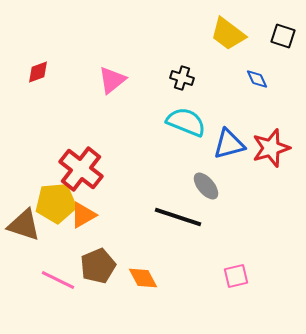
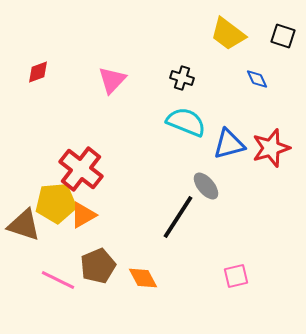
pink triangle: rotated 8 degrees counterclockwise
black line: rotated 75 degrees counterclockwise
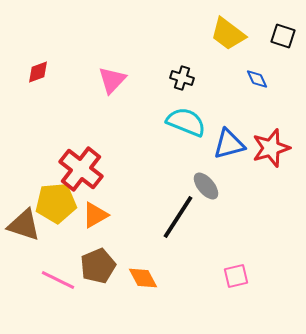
orange triangle: moved 12 px right
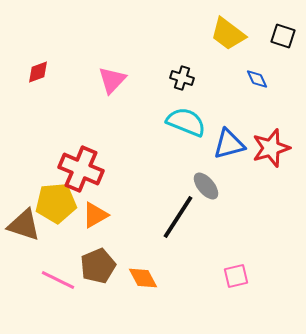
red cross: rotated 15 degrees counterclockwise
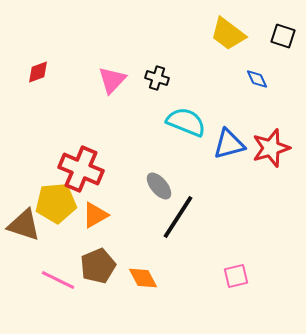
black cross: moved 25 px left
gray ellipse: moved 47 px left
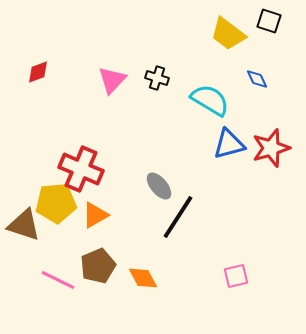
black square: moved 14 px left, 15 px up
cyan semicircle: moved 24 px right, 22 px up; rotated 9 degrees clockwise
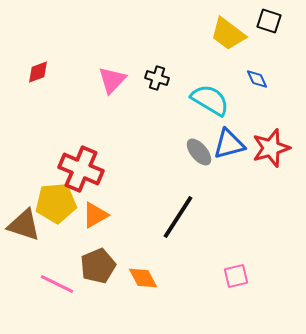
gray ellipse: moved 40 px right, 34 px up
pink line: moved 1 px left, 4 px down
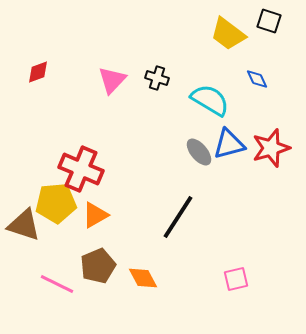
pink square: moved 3 px down
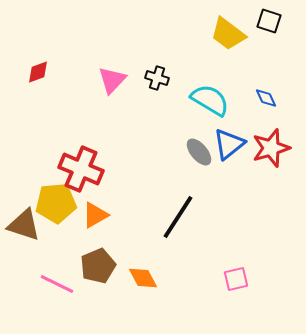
blue diamond: moved 9 px right, 19 px down
blue triangle: rotated 24 degrees counterclockwise
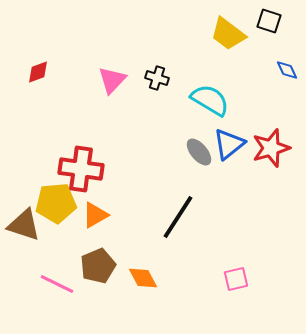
blue diamond: moved 21 px right, 28 px up
red cross: rotated 15 degrees counterclockwise
